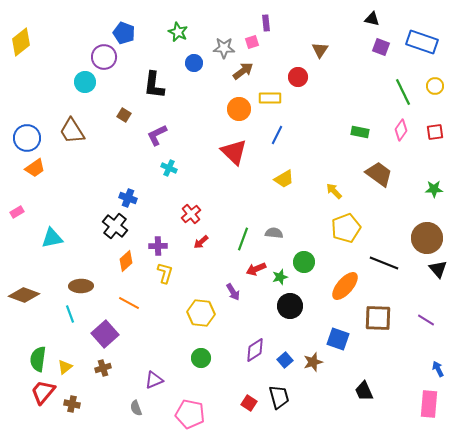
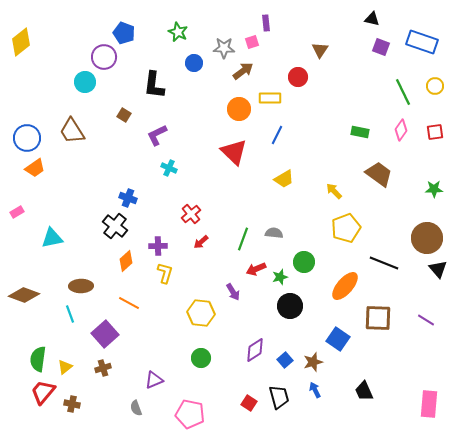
blue square at (338, 339): rotated 15 degrees clockwise
blue arrow at (438, 369): moved 123 px left, 21 px down
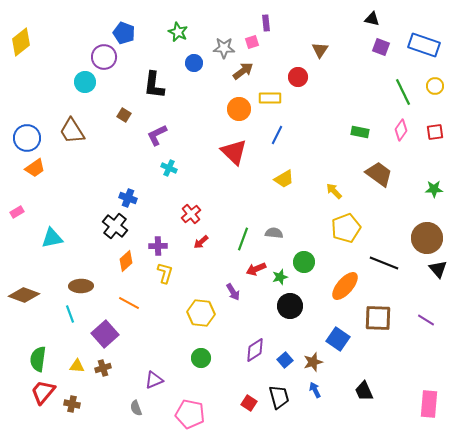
blue rectangle at (422, 42): moved 2 px right, 3 px down
yellow triangle at (65, 367): moved 12 px right, 1 px up; rotated 42 degrees clockwise
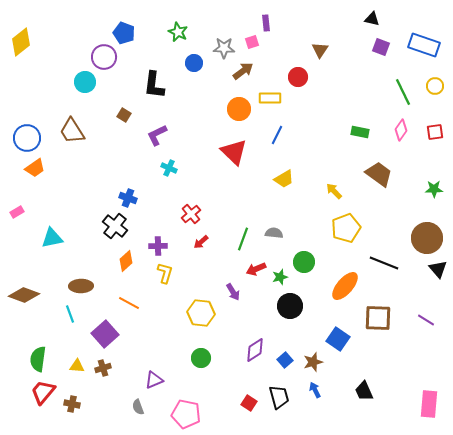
gray semicircle at (136, 408): moved 2 px right, 1 px up
pink pentagon at (190, 414): moved 4 px left
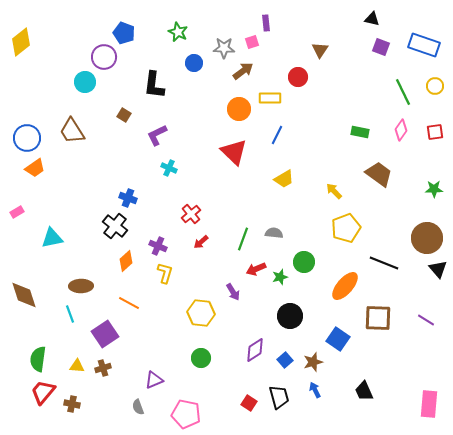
purple cross at (158, 246): rotated 24 degrees clockwise
brown diamond at (24, 295): rotated 52 degrees clockwise
black circle at (290, 306): moved 10 px down
purple square at (105, 334): rotated 8 degrees clockwise
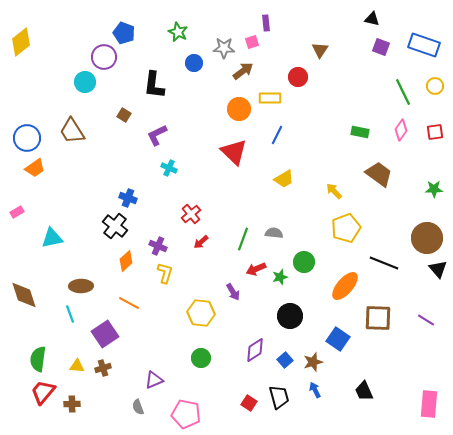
brown cross at (72, 404): rotated 14 degrees counterclockwise
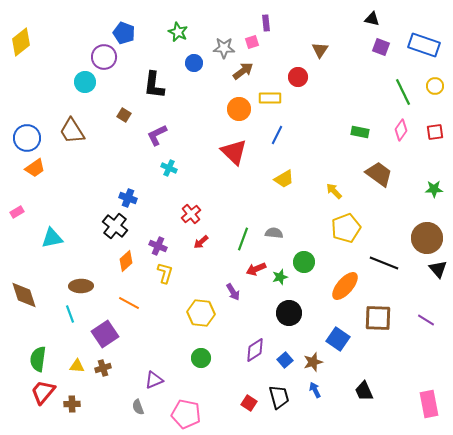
black circle at (290, 316): moved 1 px left, 3 px up
pink rectangle at (429, 404): rotated 16 degrees counterclockwise
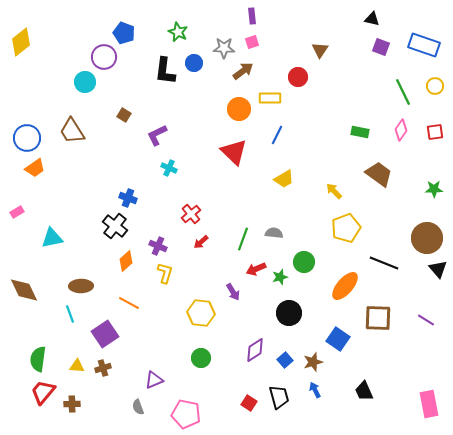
purple rectangle at (266, 23): moved 14 px left, 7 px up
black L-shape at (154, 85): moved 11 px right, 14 px up
brown diamond at (24, 295): moved 5 px up; rotated 8 degrees counterclockwise
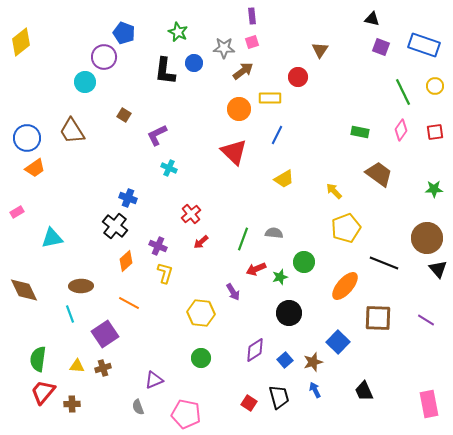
blue square at (338, 339): moved 3 px down; rotated 10 degrees clockwise
